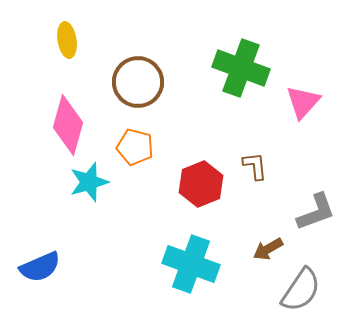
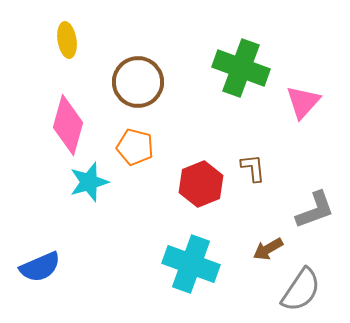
brown L-shape: moved 2 px left, 2 px down
gray L-shape: moved 1 px left, 2 px up
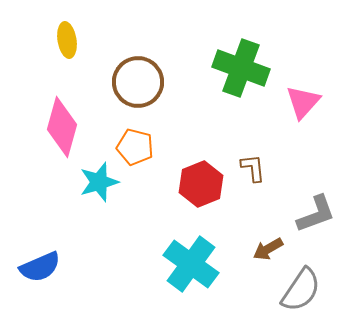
pink diamond: moved 6 px left, 2 px down
cyan star: moved 10 px right
gray L-shape: moved 1 px right, 4 px down
cyan cross: rotated 16 degrees clockwise
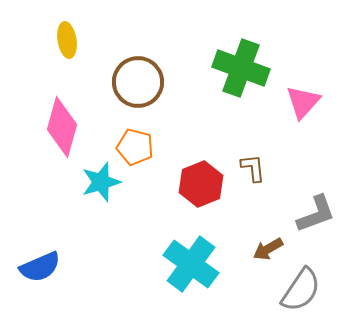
cyan star: moved 2 px right
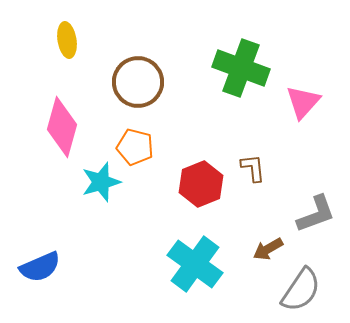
cyan cross: moved 4 px right
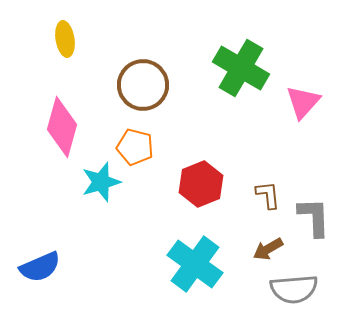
yellow ellipse: moved 2 px left, 1 px up
green cross: rotated 10 degrees clockwise
brown circle: moved 5 px right, 3 px down
brown L-shape: moved 15 px right, 27 px down
gray L-shape: moved 2 px left, 3 px down; rotated 72 degrees counterclockwise
gray semicircle: moved 7 px left, 1 px up; rotated 51 degrees clockwise
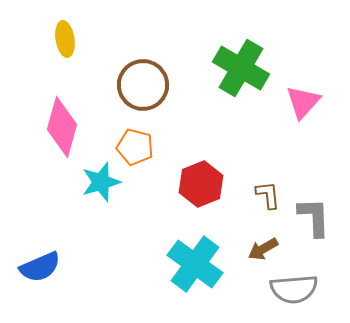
brown arrow: moved 5 px left
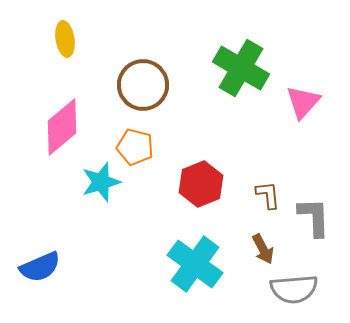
pink diamond: rotated 34 degrees clockwise
brown arrow: rotated 88 degrees counterclockwise
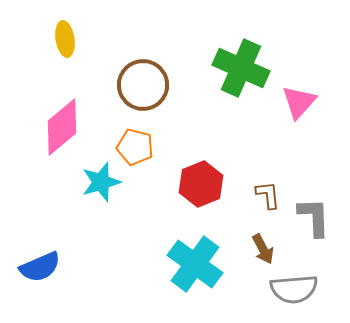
green cross: rotated 6 degrees counterclockwise
pink triangle: moved 4 px left
